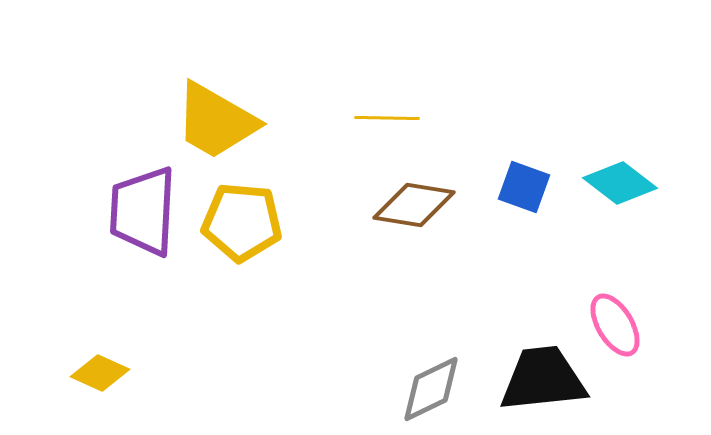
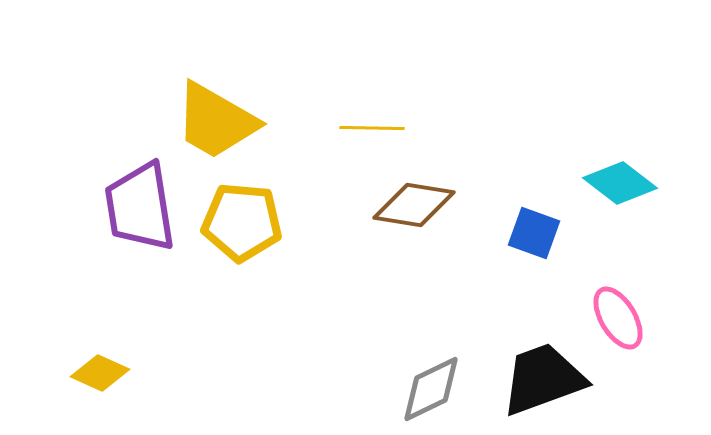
yellow line: moved 15 px left, 10 px down
blue square: moved 10 px right, 46 px down
purple trapezoid: moved 3 px left, 4 px up; rotated 12 degrees counterclockwise
pink ellipse: moved 3 px right, 7 px up
black trapezoid: rotated 14 degrees counterclockwise
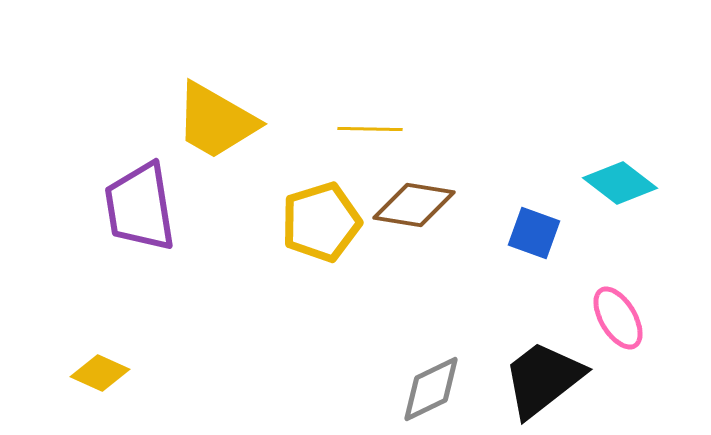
yellow line: moved 2 px left, 1 px down
yellow pentagon: moved 79 px right; rotated 22 degrees counterclockwise
black trapezoid: rotated 18 degrees counterclockwise
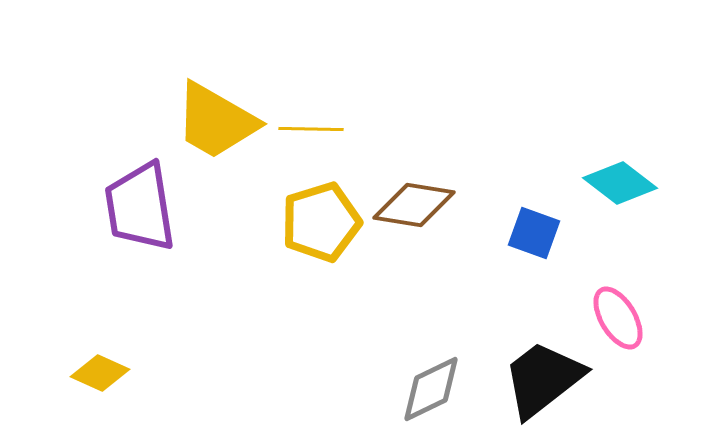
yellow line: moved 59 px left
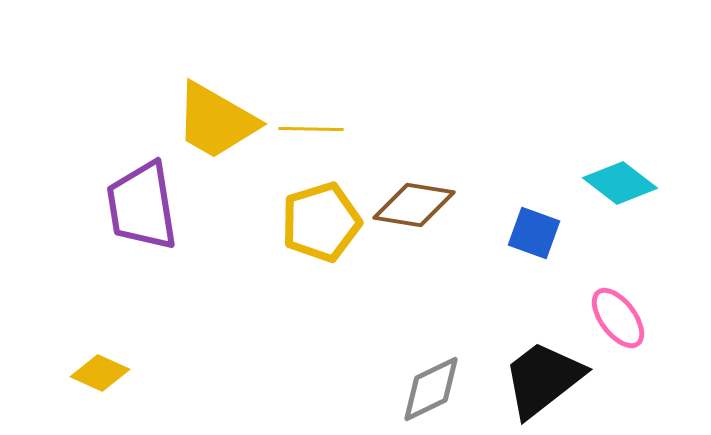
purple trapezoid: moved 2 px right, 1 px up
pink ellipse: rotated 6 degrees counterclockwise
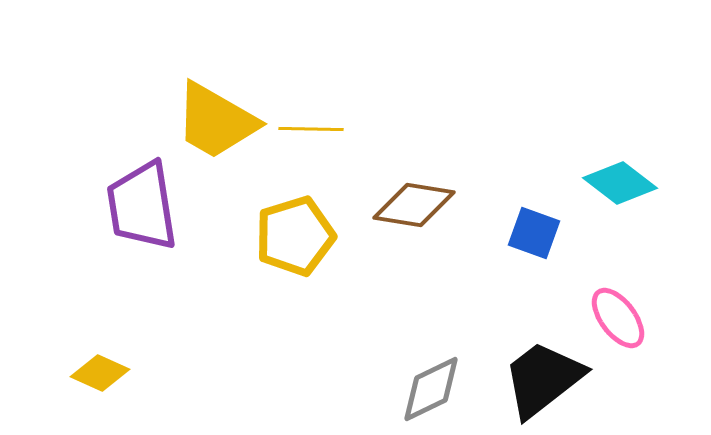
yellow pentagon: moved 26 px left, 14 px down
